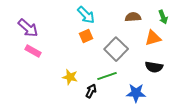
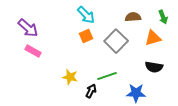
gray square: moved 8 px up
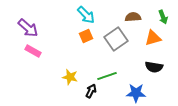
gray square: moved 2 px up; rotated 10 degrees clockwise
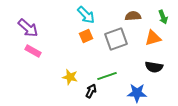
brown semicircle: moved 1 px up
gray square: rotated 15 degrees clockwise
blue star: moved 1 px right
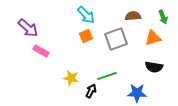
pink rectangle: moved 8 px right
yellow star: moved 1 px right, 1 px down
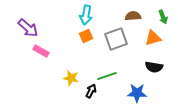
cyan arrow: rotated 54 degrees clockwise
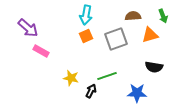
green arrow: moved 1 px up
orange triangle: moved 3 px left, 3 px up
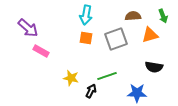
orange square: moved 2 px down; rotated 32 degrees clockwise
